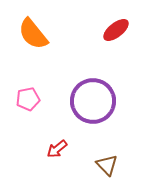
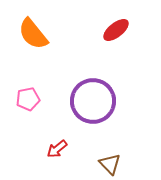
brown triangle: moved 3 px right, 1 px up
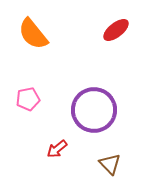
purple circle: moved 1 px right, 9 px down
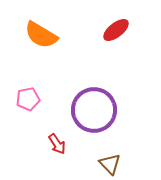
orange semicircle: moved 8 px right, 1 px down; rotated 20 degrees counterclockwise
red arrow: moved 5 px up; rotated 85 degrees counterclockwise
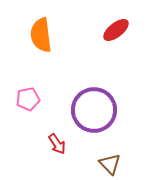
orange semicircle: rotated 52 degrees clockwise
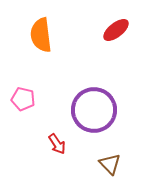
pink pentagon: moved 5 px left; rotated 25 degrees clockwise
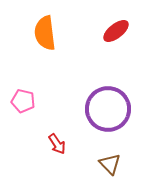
red ellipse: moved 1 px down
orange semicircle: moved 4 px right, 2 px up
pink pentagon: moved 2 px down
purple circle: moved 14 px right, 1 px up
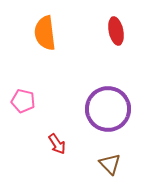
red ellipse: rotated 64 degrees counterclockwise
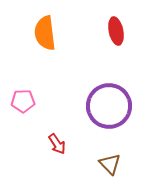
pink pentagon: rotated 15 degrees counterclockwise
purple circle: moved 1 px right, 3 px up
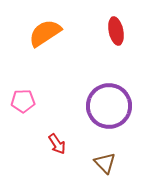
orange semicircle: rotated 64 degrees clockwise
brown triangle: moved 5 px left, 1 px up
